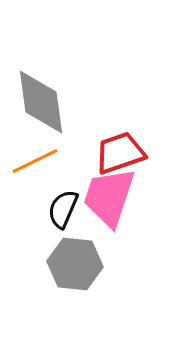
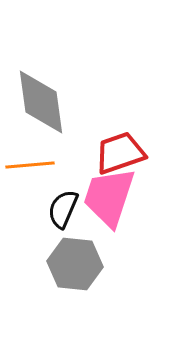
orange line: moved 5 px left, 4 px down; rotated 21 degrees clockwise
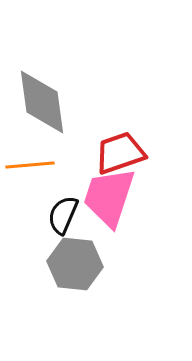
gray diamond: moved 1 px right
black semicircle: moved 6 px down
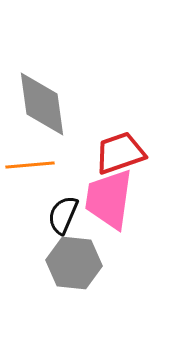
gray diamond: moved 2 px down
pink trapezoid: moved 2 px down; rotated 10 degrees counterclockwise
gray hexagon: moved 1 px left, 1 px up
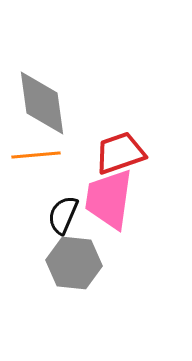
gray diamond: moved 1 px up
orange line: moved 6 px right, 10 px up
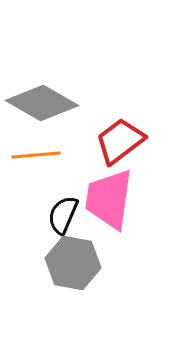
gray diamond: rotated 52 degrees counterclockwise
red trapezoid: moved 12 px up; rotated 18 degrees counterclockwise
gray hexagon: moved 1 px left; rotated 4 degrees clockwise
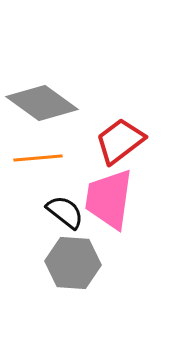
gray diamond: rotated 6 degrees clockwise
orange line: moved 2 px right, 3 px down
black semicircle: moved 2 px right, 3 px up; rotated 105 degrees clockwise
gray hexagon: rotated 6 degrees counterclockwise
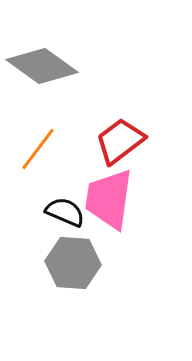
gray diamond: moved 37 px up
orange line: moved 9 px up; rotated 48 degrees counterclockwise
black semicircle: rotated 15 degrees counterclockwise
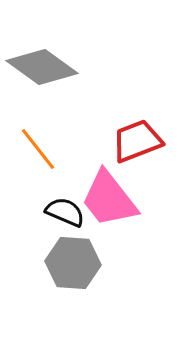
gray diamond: moved 1 px down
red trapezoid: moved 17 px right; rotated 16 degrees clockwise
orange line: rotated 75 degrees counterclockwise
pink trapezoid: rotated 46 degrees counterclockwise
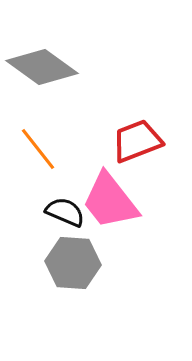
pink trapezoid: moved 1 px right, 2 px down
